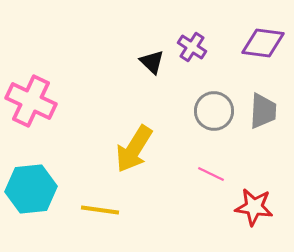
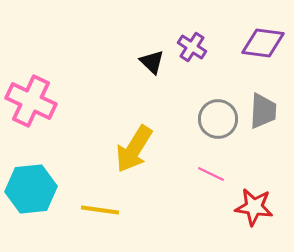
gray circle: moved 4 px right, 8 px down
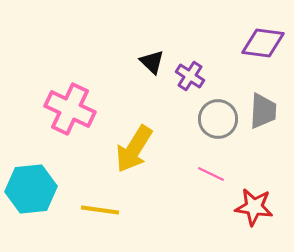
purple cross: moved 2 px left, 29 px down
pink cross: moved 39 px right, 8 px down
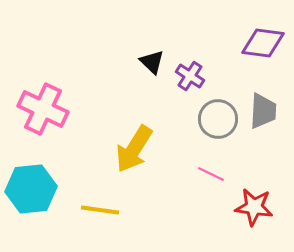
pink cross: moved 27 px left
